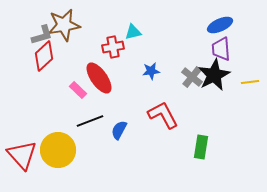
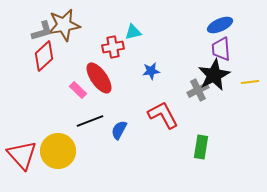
gray L-shape: moved 4 px up
gray cross: moved 6 px right, 13 px down; rotated 25 degrees clockwise
yellow circle: moved 1 px down
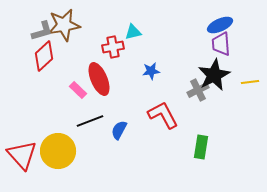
purple trapezoid: moved 5 px up
red ellipse: moved 1 px down; rotated 12 degrees clockwise
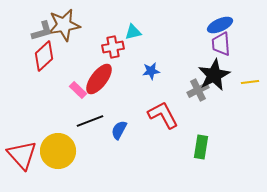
red ellipse: rotated 60 degrees clockwise
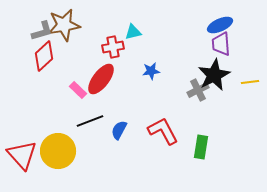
red ellipse: moved 2 px right
red L-shape: moved 16 px down
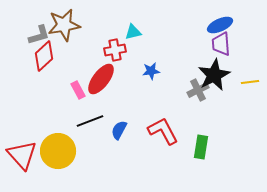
gray L-shape: moved 3 px left, 4 px down
red cross: moved 2 px right, 3 px down
pink rectangle: rotated 18 degrees clockwise
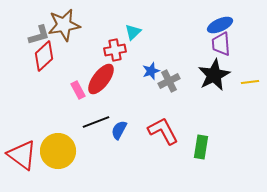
cyan triangle: rotated 30 degrees counterclockwise
blue star: rotated 12 degrees counterclockwise
gray cross: moved 29 px left, 9 px up
black line: moved 6 px right, 1 px down
red triangle: rotated 12 degrees counterclockwise
